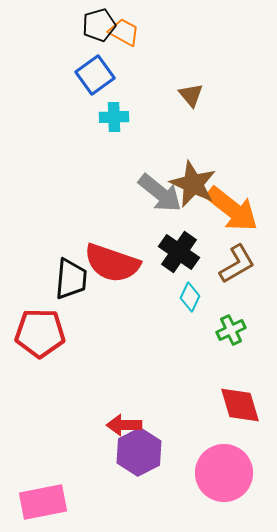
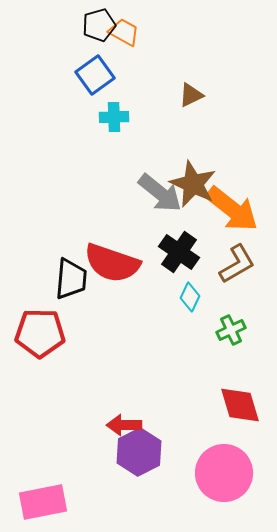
brown triangle: rotated 44 degrees clockwise
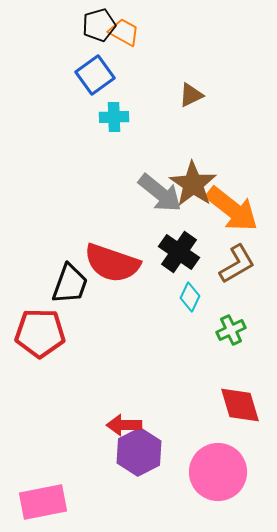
brown star: rotated 9 degrees clockwise
black trapezoid: moved 1 px left, 5 px down; rotated 15 degrees clockwise
pink circle: moved 6 px left, 1 px up
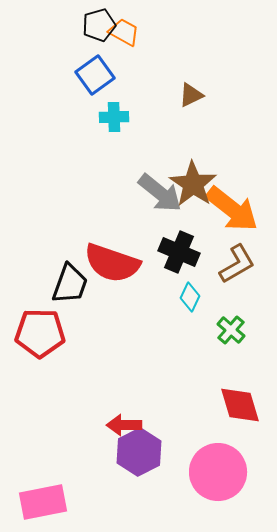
black cross: rotated 12 degrees counterclockwise
green cross: rotated 24 degrees counterclockwise
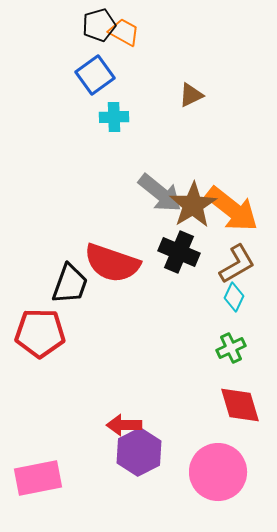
brown star: moved 21 px down; rotated 6 degrees clockwise
cyan diamond: moved 44 px right
green cross: moved 18 px down; rotated 24 degrees clockwise
pink rectangle: moved 5 px left, 24 px up
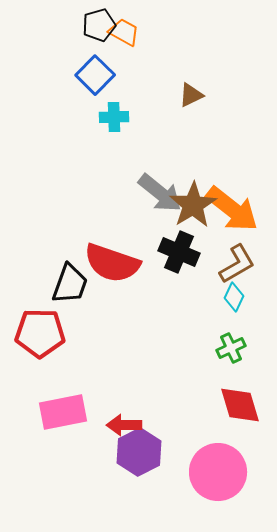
blue square: rotated 9 degrees counterclockwise
pink rectangle: moved 25 px right, 66 px up
